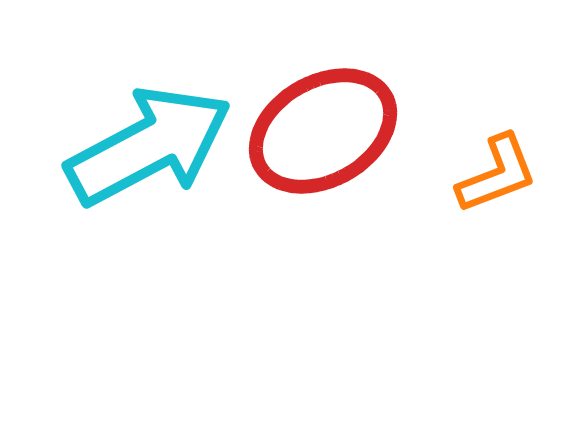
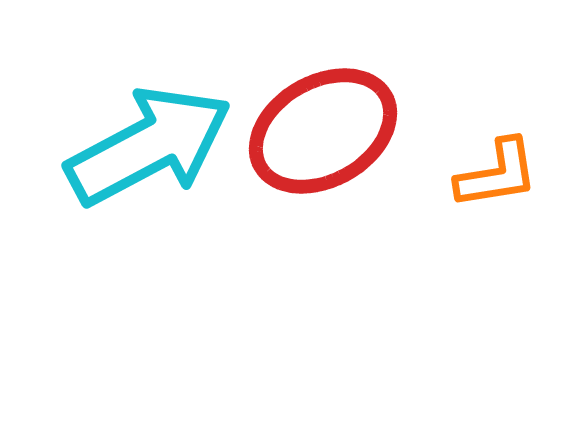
orange L-shape: rotated 12 degrees clockwise
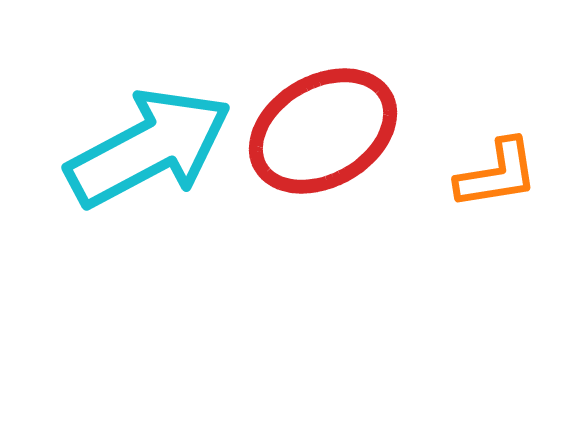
cyan arrow: moved 2 px down
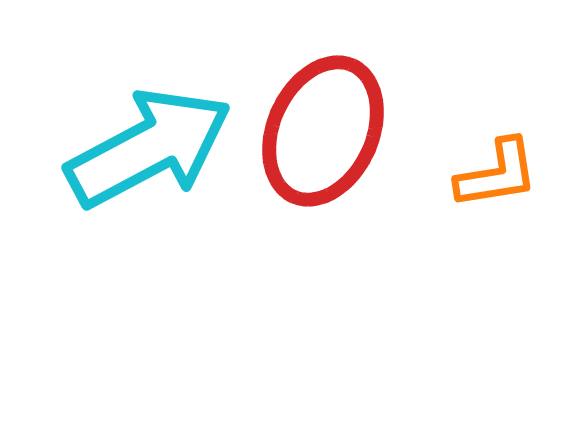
red ellipse: rotated 36 degrees counterclockwise
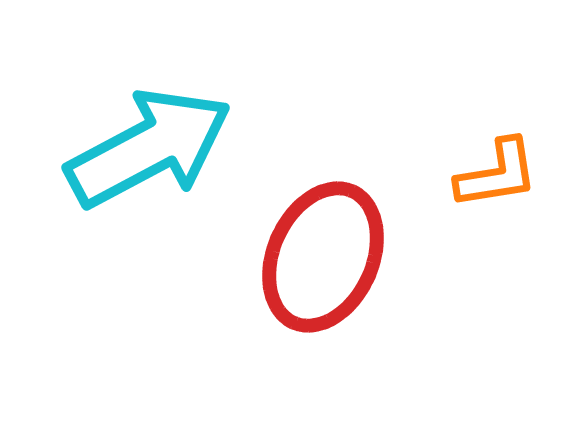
red ellipse: moved 126 px down
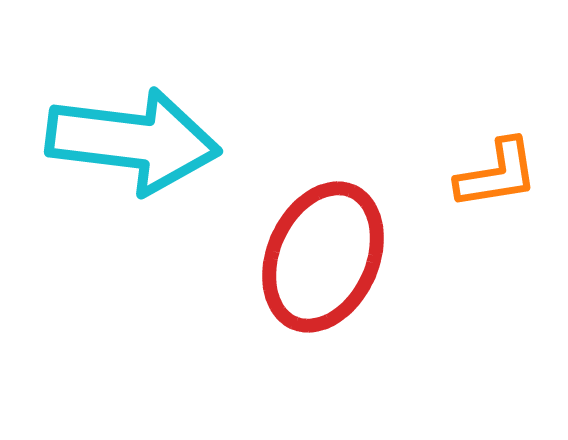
cyan arrow: moved 16 px left, 7 px up; rotated 35 degrees clockwise
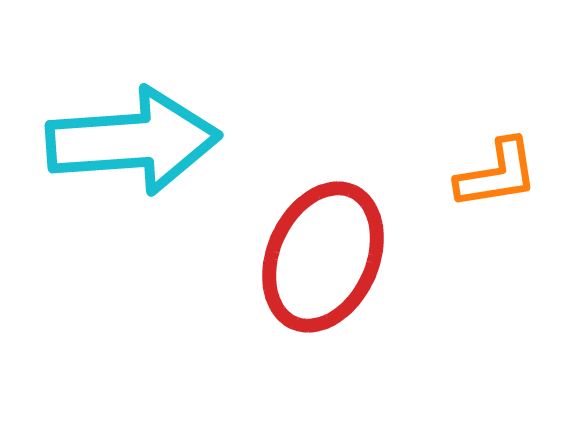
cyan arrow: rotated 11 degrees counterclockwise
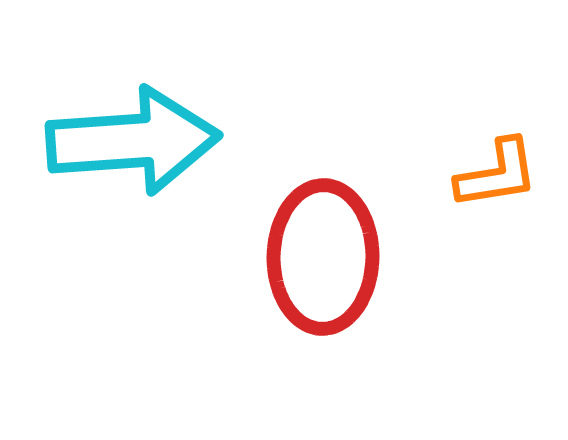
red ellipse: rotated 23 degrees counterclockwise
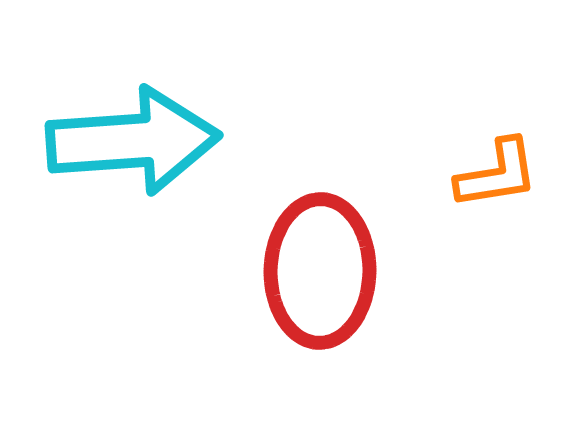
red ellipse: moved 3 px left, 14 px down
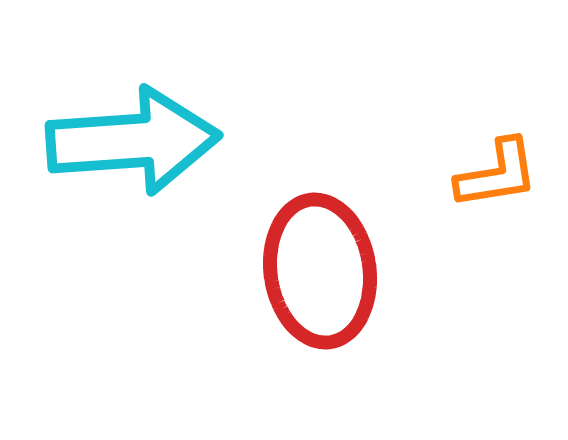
red ellipse: rotated 9 degrees counterclockwise
